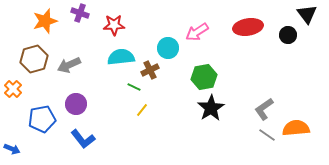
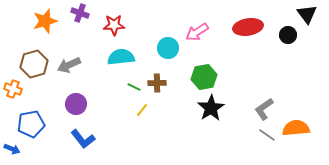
brown hexagon: moved 5 px down
brown cross: moved 7 px right, 13 px down; rotated 24 degrees clockwise
orange cross: rotated 24 degrees counterclockwise
blue pentagon: moved 11 px left, 5 px down
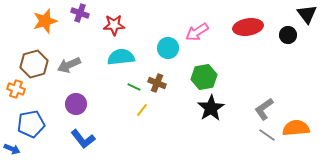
brown cross: rotated 24 degrees clockwise
orange cross: moved 3 px right
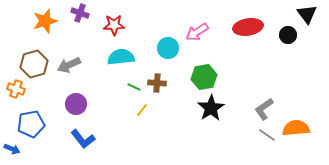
brown cross: rotated 18 degrees counterclockwise
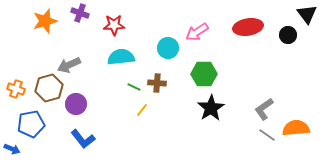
brown hexagon: moved 15 px right, 24 px down
green hexagon: moved 3 px up; rotated 10 degrees clockwise
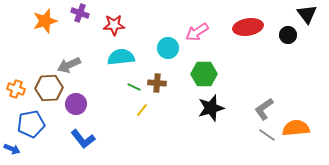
brown hexagon: rotated 12 degrees clockwise
black star: rotated 16 degrees clockwise
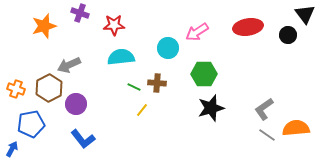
black triangle: moved 2 px left
orange star: moved 1 px left, 5 px down
brown hexagon: rotated 24 degrees counterclockwise
blue arrow: rotated 84 degrees counterclockwise
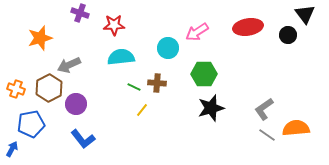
orange star: moved 4 px left, 12 px down
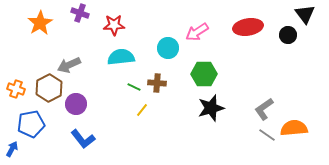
orange star: moved 15 px up; rotated 15 degrees counterclockwise
orange semicircle: moved 2 px left
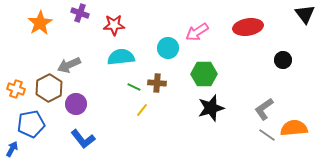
black circle: moved 5 px left, 25 px down
